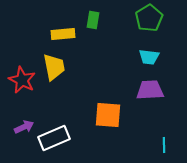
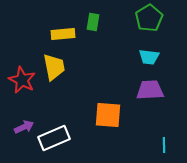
green rectangle: moved 2 px down
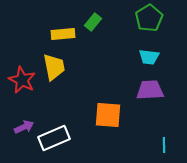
green rectangle: rotated 30 degrees clockwise
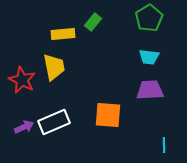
white rectangle: moved 16 px up
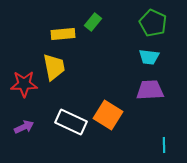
green pentagon: moved 4 px right, 5 px down; rotated 16 degrees counterclockwise
red star: moved 2 px right, 4 px down; rotated 28 degrees counterclockwise
orange square: rotated 28 degrees clockwise
white rectangle: moved 17 px right; rotated 48 degrees clockwise
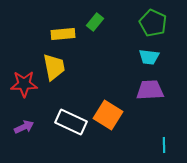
green rectangle: moved 2 px right
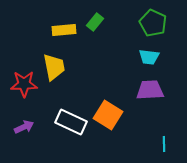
yellow rectangle: moved 1 px right, 4 px up
cyan line: moved 1 px up
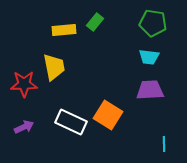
green pentagon: rotated 16 degrees counterclockwise
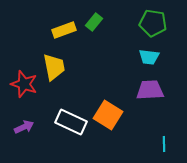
green rectangle: moved 1 px left
yellow rectangle: rotated 15 degrees counterclockwise
red star: rotated 20 degrees clockwise
